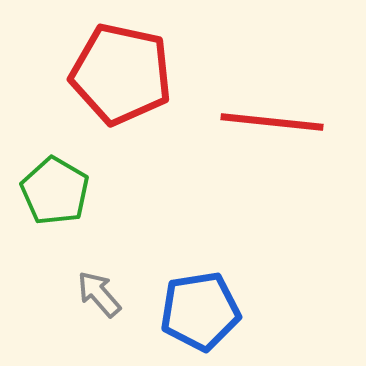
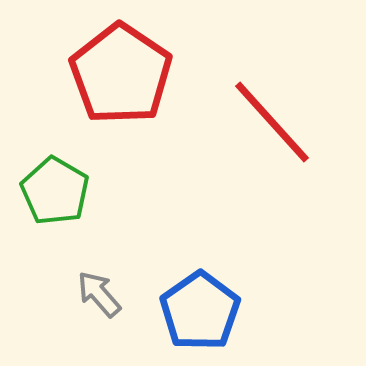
red pentagon: rotated 22 degrees clockwise
red line: rotated 42 degrees clockwise
blue pentagon: rotated 26 degrees counterclockwise
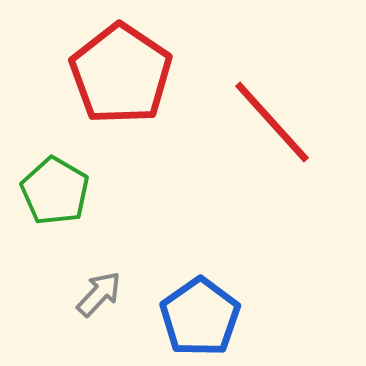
gray arrow: rotated 84 degrees clockwise
blue pentagon: moved 6 px down
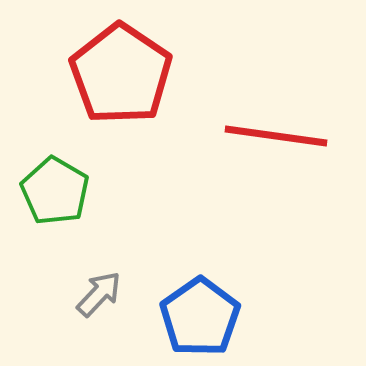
red line: moved 4 px right, 14 px down; rotated 40 degrees counterclockwise
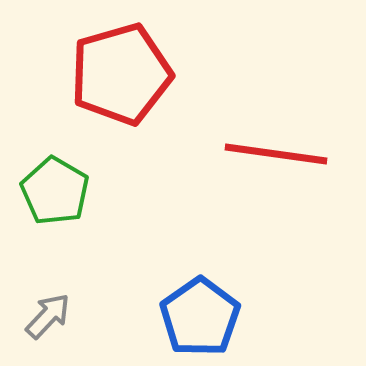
red pentagon: rotated 22 degrees clockwise
red line: moved 18 px down
gray arrow: moved 51 px left, 22 px down
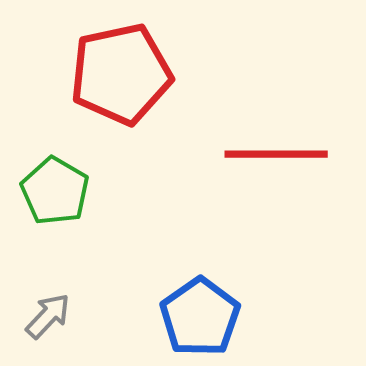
red pentagon: rotated 4 degrees clockwise
red line: rotated 8 degrees counterclockwise
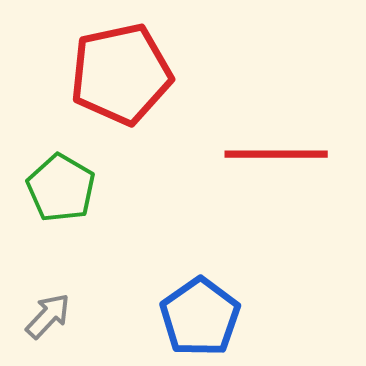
green pentagon: moved 6 px right, 3 px up
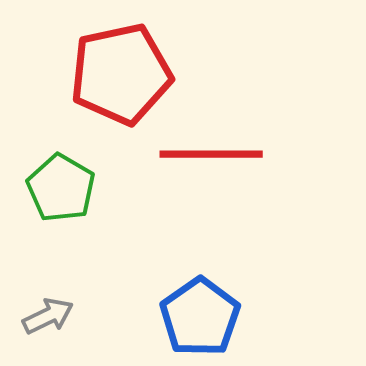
red line: moved 65 px left
gray arrow: rotated 21 degrees clockwise
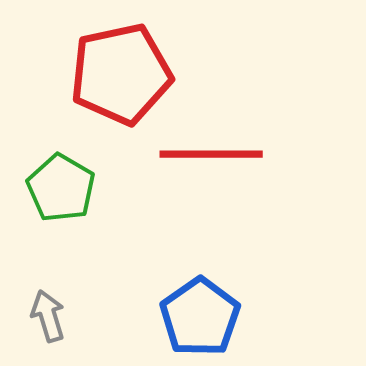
gray arrow: rotated 81 degrees counterclockwise
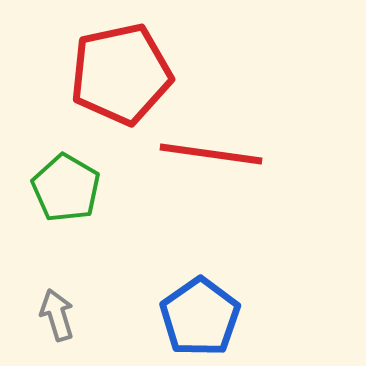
red line: rotated 8 degrees clockwise
green pentagon: moved 5 px right
gray arrow: moved 9 px right, 1 px up
